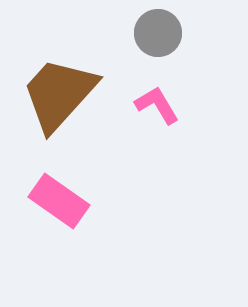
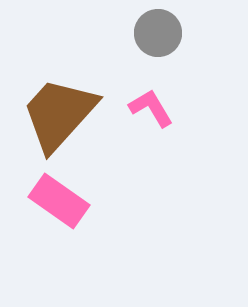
brown trapezoid: moved 20 px down
pink L-shape: moved 6 px left, 3 px down
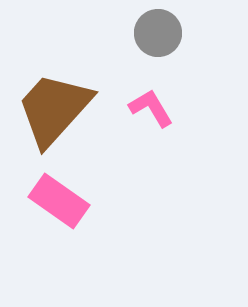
brown trapezoid: moved 5 px left, 5 px up
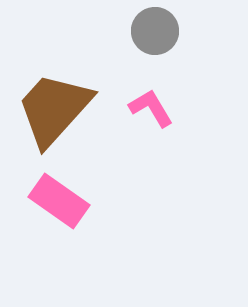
gray circle: moved 3 px left, 2 px up
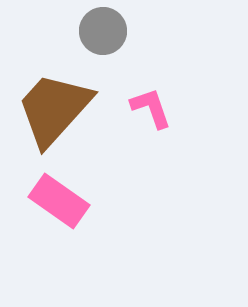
gray circle: moved 52 px left
pink L-shape: rotated 12 degrees clockwise
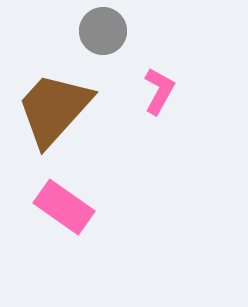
pink L-shape: moved 8 px right, 17 px up; rotated 48 degrees clockwise
pink rectangle: moved 5 px right, 6 px down
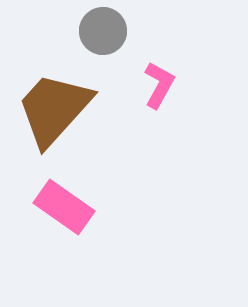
pink L-shape: moved 6 px up
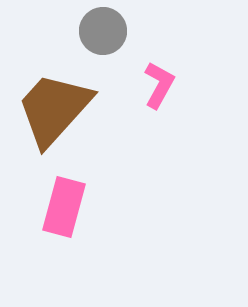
pink rectangle: rotated 70 degrees clockwise
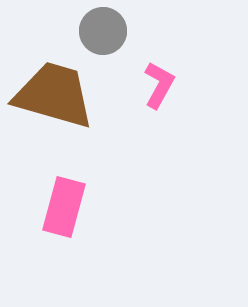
brown trapezoid: moved 14 px up; rotated 64 degrees clockwise
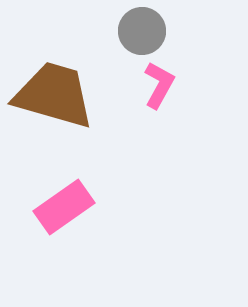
gray circle: moved 39 px right
pink rectangle: rotated 40 degrees clockwise
